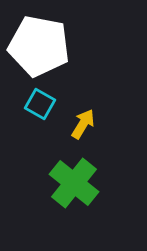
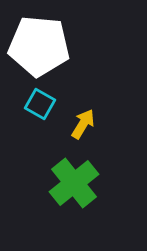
white pentagon: rotated 6 degrees counterclockwise
green cross: rotated 12 degrees clockwise
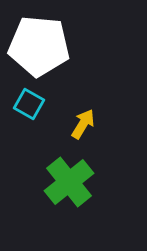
cyan square: moved 11 px left
green cross: moved 5 px left, 1 px up
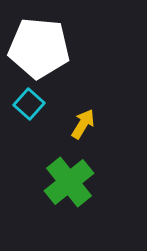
white pentagon: moved 2 px down
cyan square: rotated 12 degrees clockwise
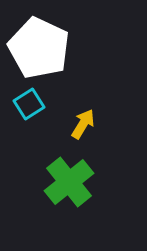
white pentagon: rotated 20 degrees clockwise
cyan square: rotated 16 degrees clockwise
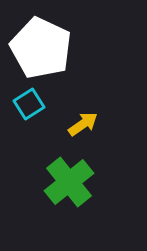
white pentagon: moved 2 px right
yellow arrow: rotated 24 degrees clockwise
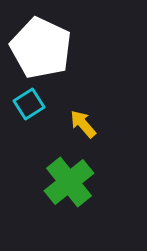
yellow arrow: rotated 96 degrees counterclockwise
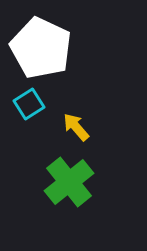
yellow arrow: moved 7 px left, 3 px down
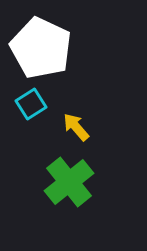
cyan square: moved 2 px right
